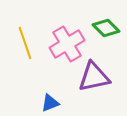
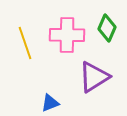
green diamond: moved 1 px right; rotated 68 degrees clockwise
pink cross: moved 9 px up; rotated 32 degrees clockwise
purple triangle: rotated 20 degrees counterclockwise
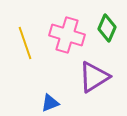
pink cross: rotated 16 degrees clockwise
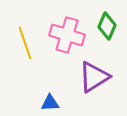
green diamond: moved 2 px up
blue triangle: rotated 18 degrees clockwise
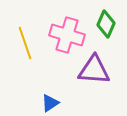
green diamond: moved 1 px left, 2 px up
purple triangle: moved 7 px up; rotated 36 degrees clockwise
blue triangle: rotated 30 degrees counterclockwise
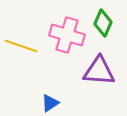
green diamond: moved 3 px left, 1 px up
yellow line: moved 4 px left, 3 px down; rotated 52 degrees counterclockwise
purple triangle: moved 5 px right, 1 px down
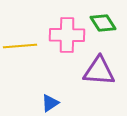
green diamond: rotated 56 degrees counterclockwise
pink cross: rotated 16 degrees counterclockwise
yellow line: moved 1 px left; rotated 24 degrees counterclockwise
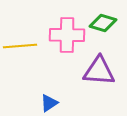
green diamond: rotated 40 degrees counterclockwise
blue triangle: moved 1 px left
